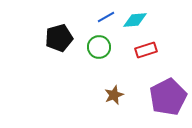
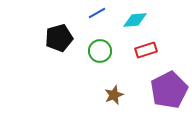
blue line: moved 9 px left, 4 px up
green circle: moved 1 px right, 4 px down
purple pentagon: moved 1 px right, 7 px up
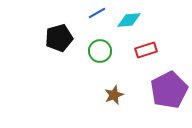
cyan diamond: moved 6 px left
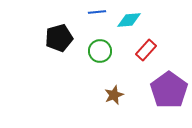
blue line: moved 1 px up; rotated 24 degrees clockwise
red rectangle: rotated 30 degrees counterclockwise
purple pentagon: rotated 9 degrees counterclockwise
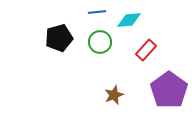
green circle: moved 9 px up
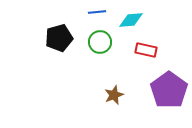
cyan diamond: moved 2 px right
red rectangle: rotated 60 degrees clockwise
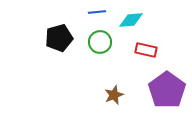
purple pentagon: moved 2 px left
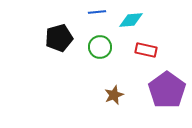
green circle: moved 5 px down
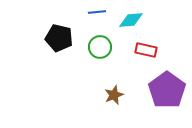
black pentagon: rotated 28 degrees clockwise
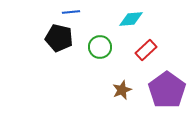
blue line: moved 26 px left
cyan diamond: moved 1 px up
red rectangle: rotated 55 degrees counterclockwise
brown star: moved 8 px right, 5 px up
